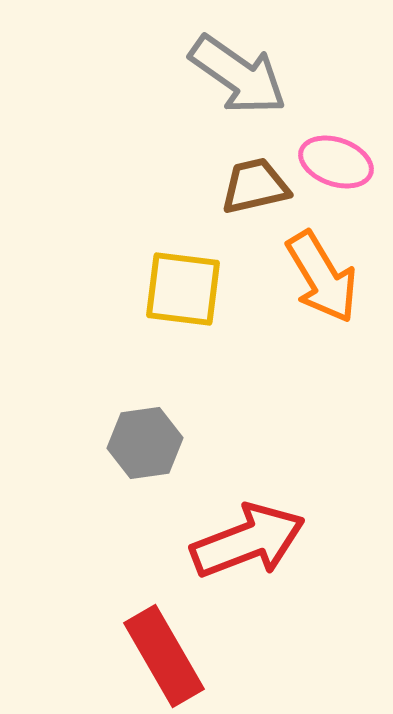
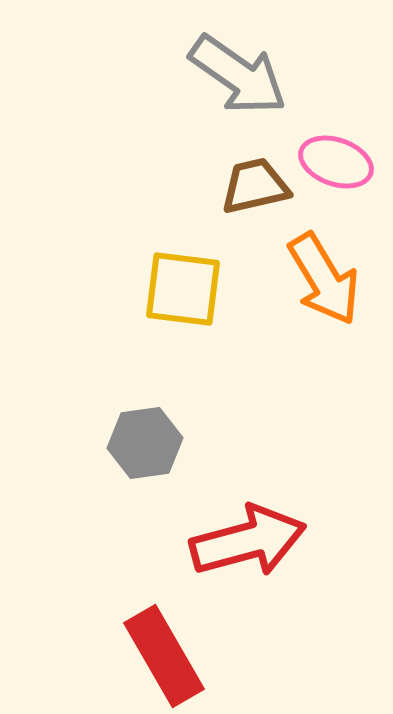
orange arrow: moved 2 px right, 2 px down
red arrow: rotated 6 degrees clockwise
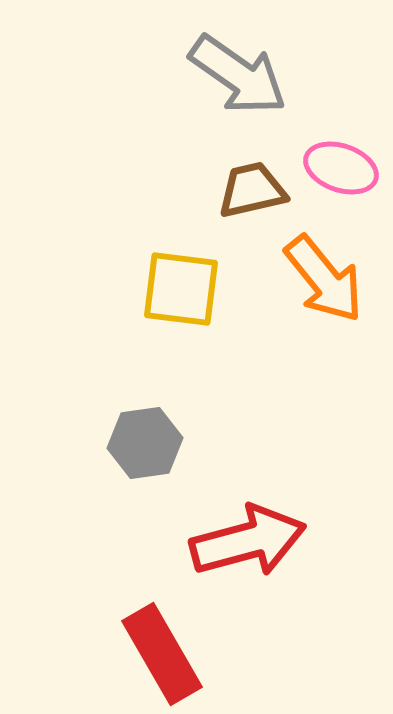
pink ellipse: moved 5 px right, 6 px down
brown trapezoid: moved 3 px left, 4 px down
orange arrow: rotated 8 degrees counterclockwise
yellow square: moved 2 px left
red rectangle: moved 2 px left, 2 px up
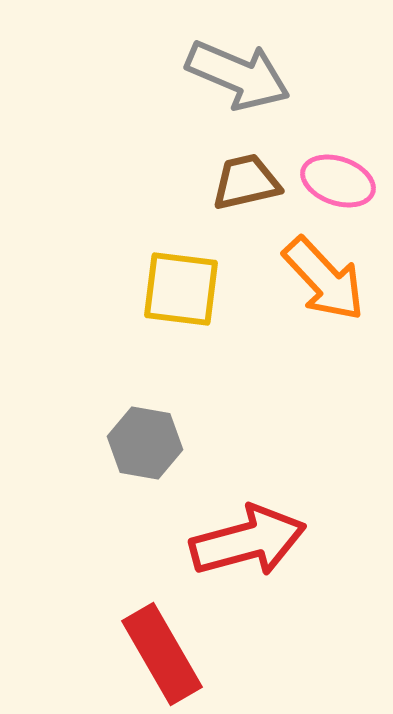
gray arrow: rotated 12 degrees counterclockwise
pink ellipse: moved 3 px left, 13 px down
brown trapezoid: moved 6 px left, 8 px up
orange arrow: rotated 4 degrees counterclockwise
gray hexagon: rotated 18 degrees clockwise
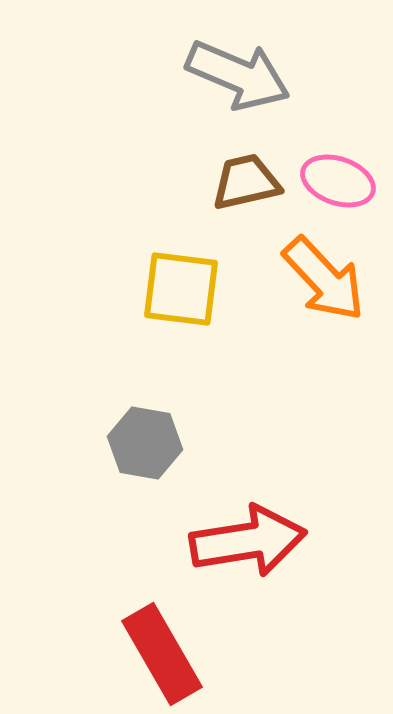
red arrow: rotated 6 degrees clockwise
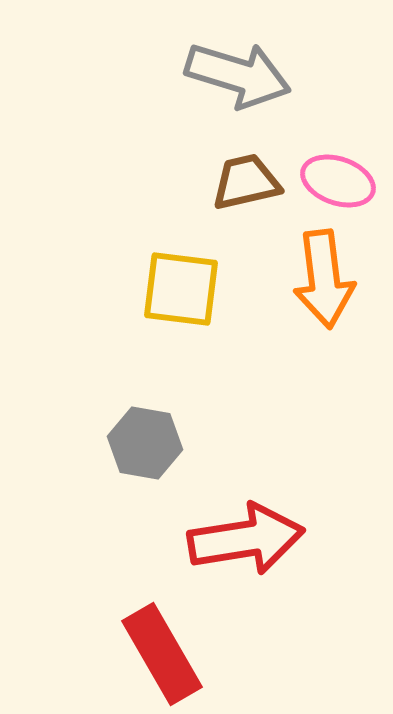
gray arrow: rotated 6 degrees counterclockwise
orange arrow: rotated 36 degrees clockwise
red arrow: moved 2 px left, 2 px up
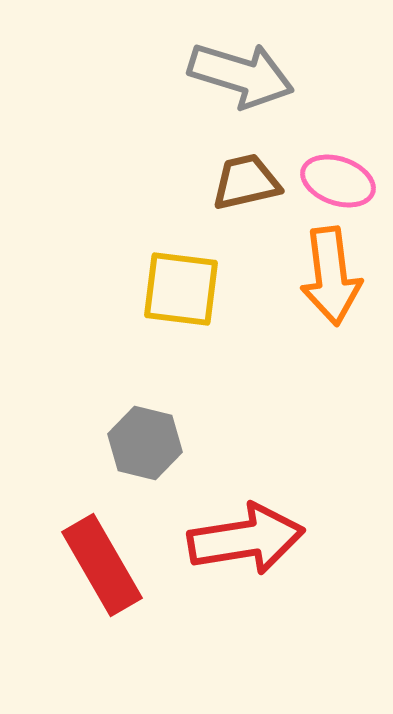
gray arrow: moved 3 px right
orange arrow: moved 7 px right, 3 px up
gray hexagon: rotated 4 degrees clockwise
red rectangle: moved 60 px left, 89 px up
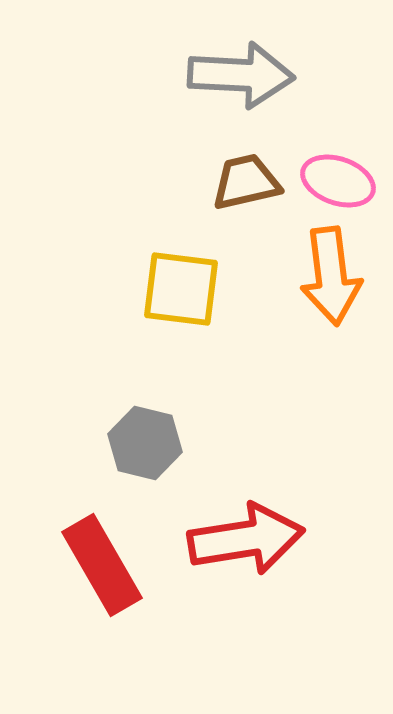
gray arrow: rotated 14 degrees counterclockwise
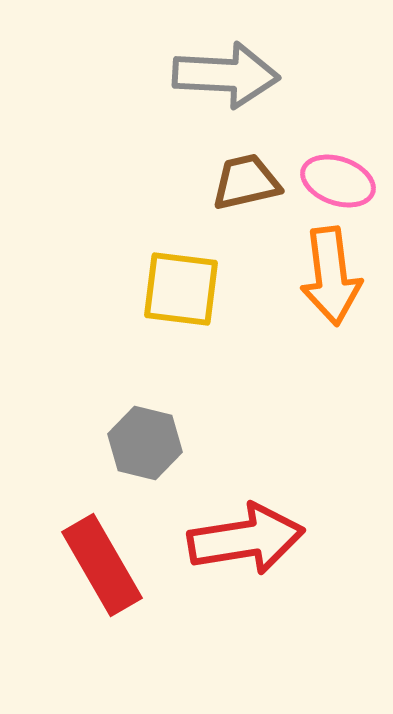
gray arrow: moved 15 px left
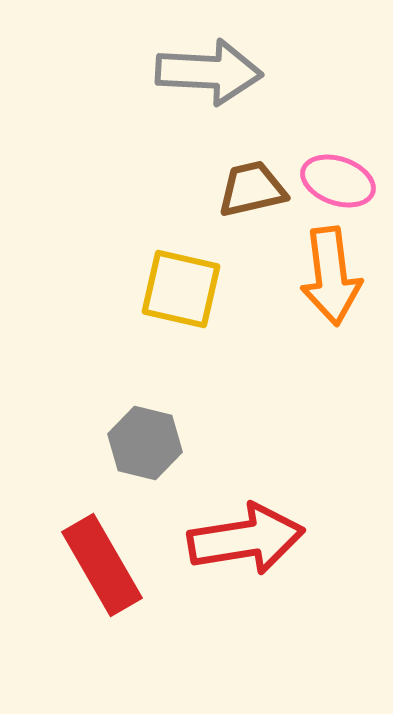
gray arrow: moved 17 px left, 3 px up
brown trapezoid: moved 6 px right, 7 px down
yellow square: rotated 6 degrees clockwise
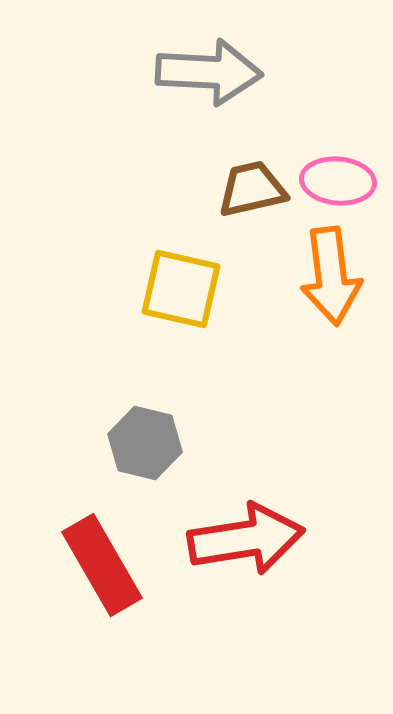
pink ellipse: rotated 14 degrees counterclockwise
